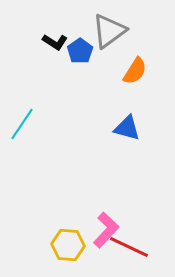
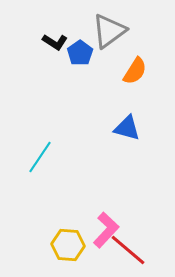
blue pentagon: moved 2 px down
cyan line: moved 18 px right, 33 px down
red line: moved 1 px left, 3 px down; rotated 15 degrees clockwise
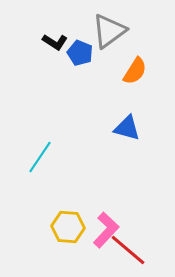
blue pentagon: rotated 15 degrees counterclockwise
yellow hexagon: moved 18 px up
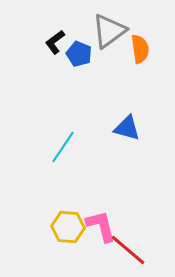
black L-shape: rotated 110 degrees clockwise
blue pentagon: moved 1 px left, 1 px down
orange semicircle: moved 5 px right, 22 px up; rotated 40 degrees counterclockwise
cyan line: moved 23 px right, 10 px up
pink L-shape: moved 5 px left, 4 px up; rotated 57 degrees counterclockwise
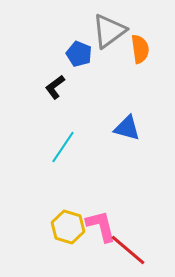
black L-shape: moved 45 px down
yellow hexagon: rotated 12 degrees clockwise
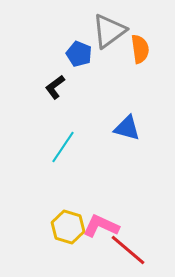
pink L-shape: rotated 51 degrees counterclockwise
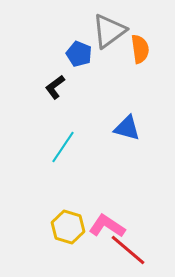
pink L-shape: moved 6 px right; rotated 9 degrees clockwise
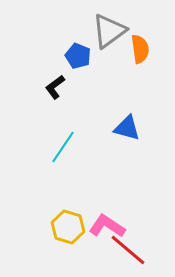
blue pentagon: moved 1 px left, 2 px down
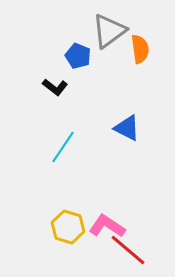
black L-shape: rotated 105 degrees counterclockwise
blue triangle: rotated 12 degrees clockwise
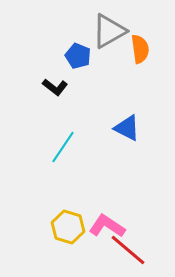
gray triangle: rotated 6 degrees clockwise
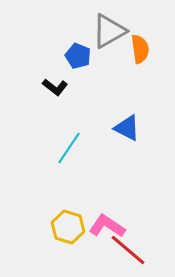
cyan line: moved 6 px right, 1 px down
